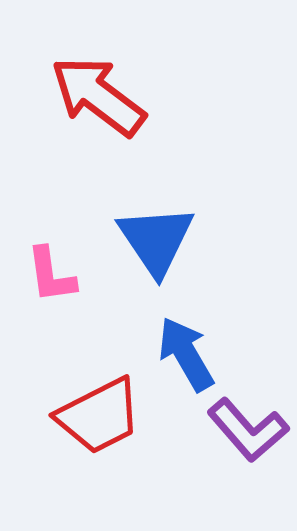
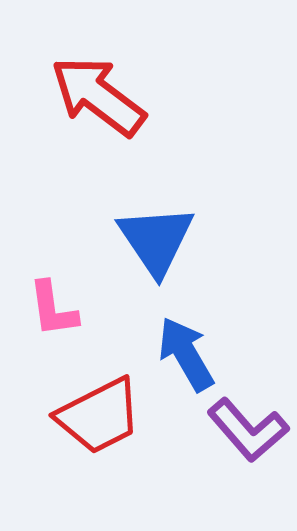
pink L-shape: moved 2 px right, 34 px down
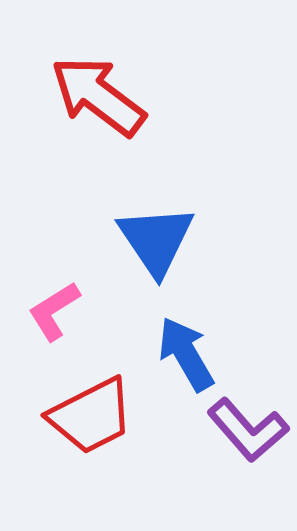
pink L-shape: moved 1 px right, 2 px down; rotated 66 degrees clockwise
red trapezoid: moved 8 px left
